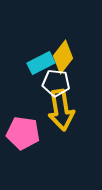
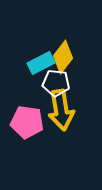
pink pentagon: moved 4 px right, 11 px up
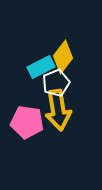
cyan rectangle: moved 4 px down
white pentagon: rotated 28 degrees counterclockwise
yellow arrow: moved 3 px left
